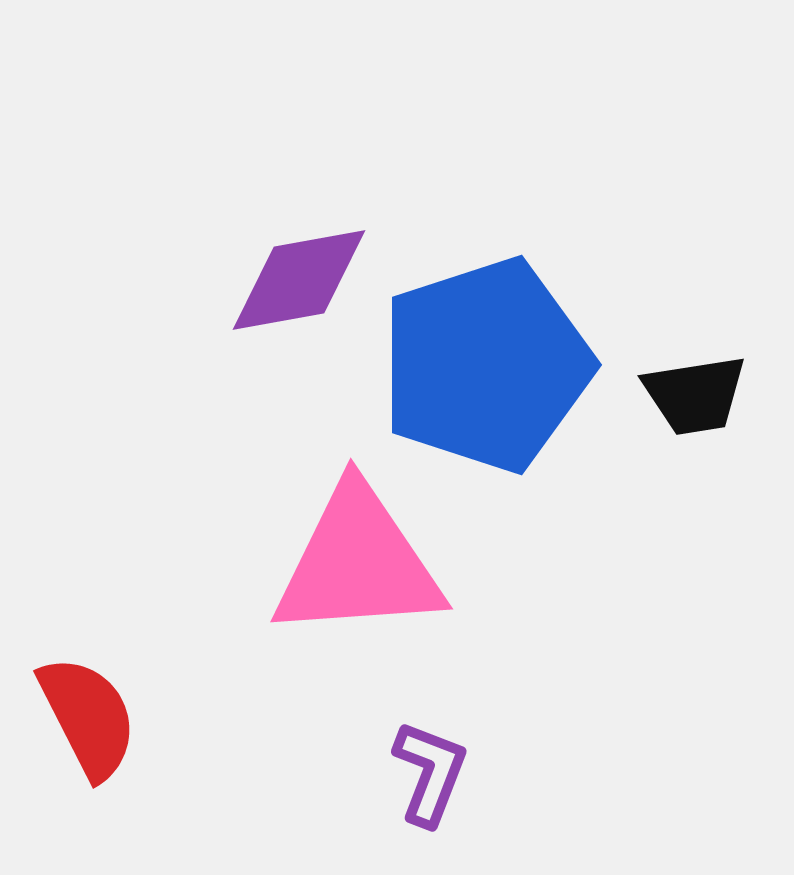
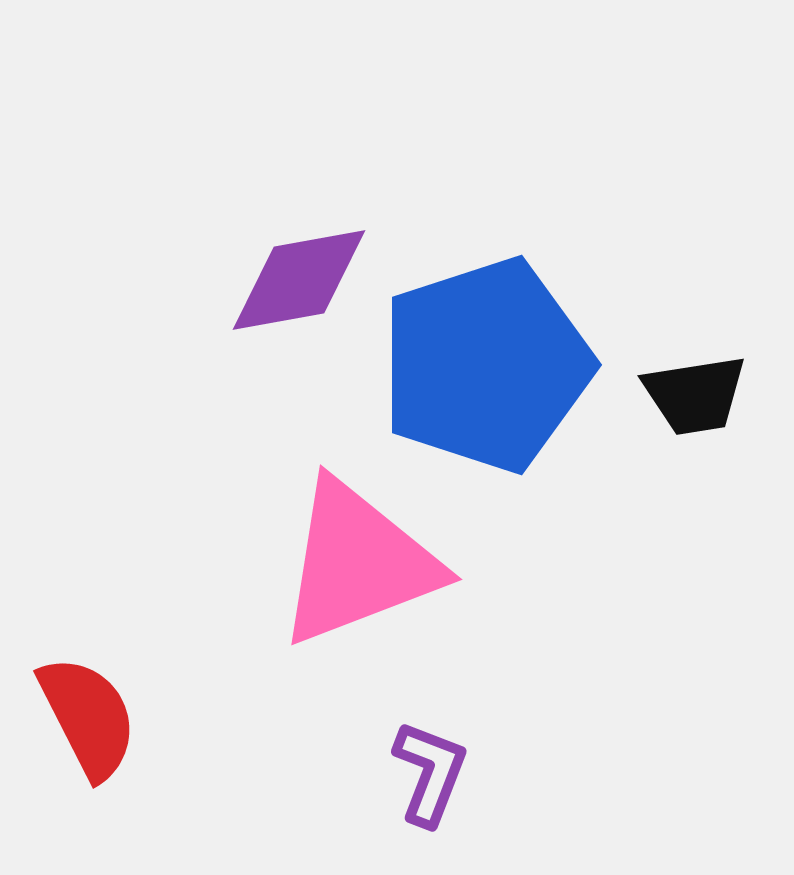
pink triangle: rotated 17 degrees counterclockwise
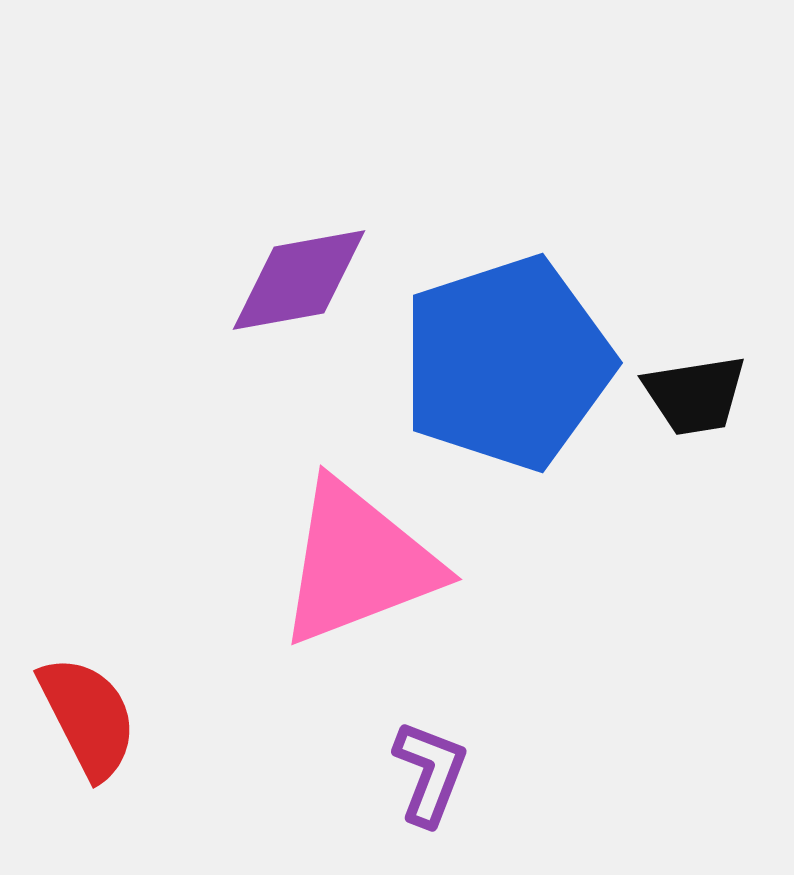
blue pentagon: moved 21 px right, 2 px up
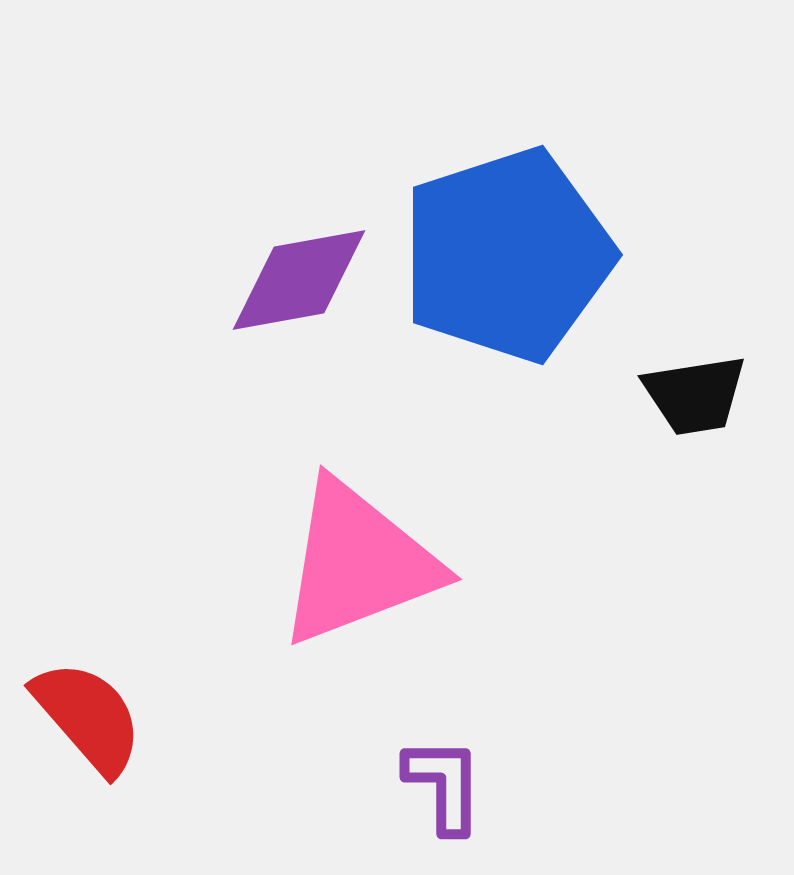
blue pentagon: moved 108 px up
red semicircle: rotated 14 degrees counterclockwise
purple L-shape: moved 14 px right, 12 px down; rotated 21 degrees counterclockwise
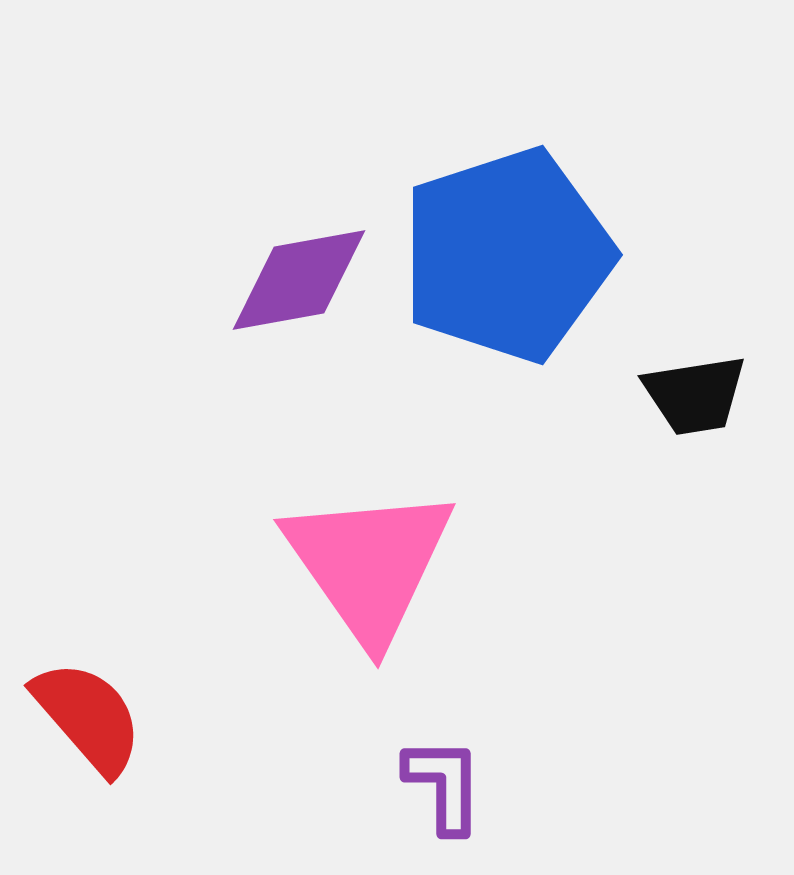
pink triangle: moved 11 px right, 1 px down; rotated 44 degrees counterclockwise
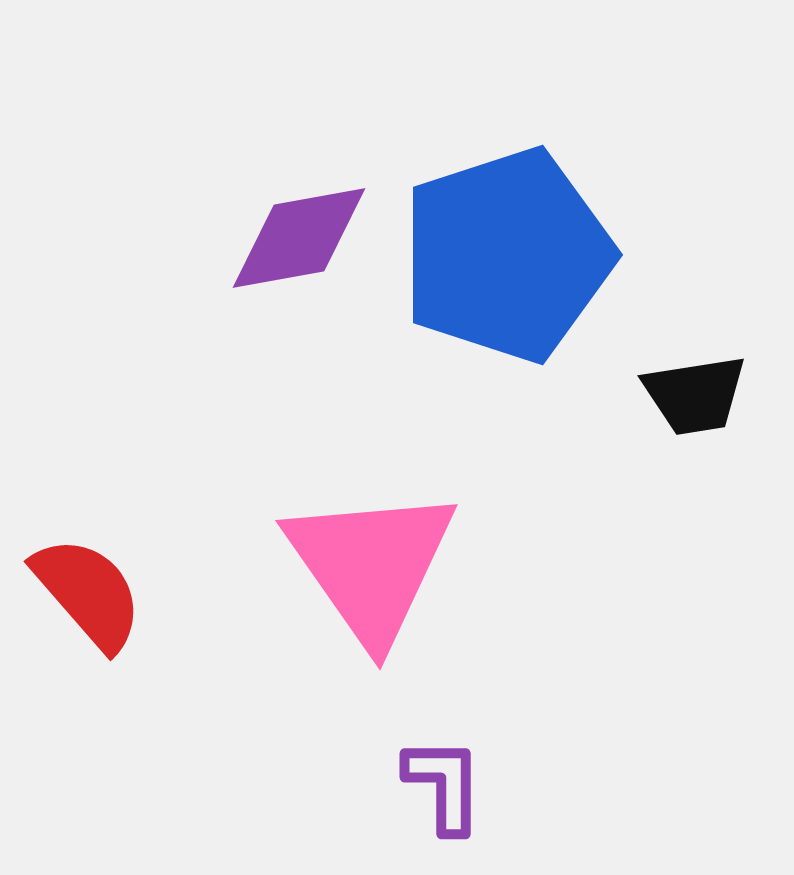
purple diamond: moved 42 px up
pink triangle: moved 2 px right, 1 px down
red semicircle: moved 124 px up
